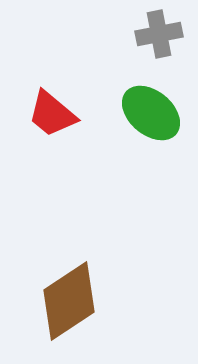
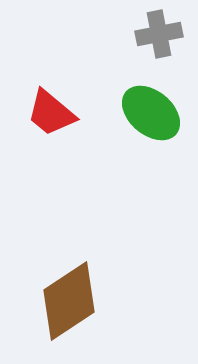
red trapezoid: moved 1 px left, 1 px up
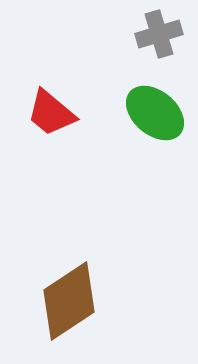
gray cross: rotated 6 degrees counterclockwise
green ellipse: moved 4 px right
